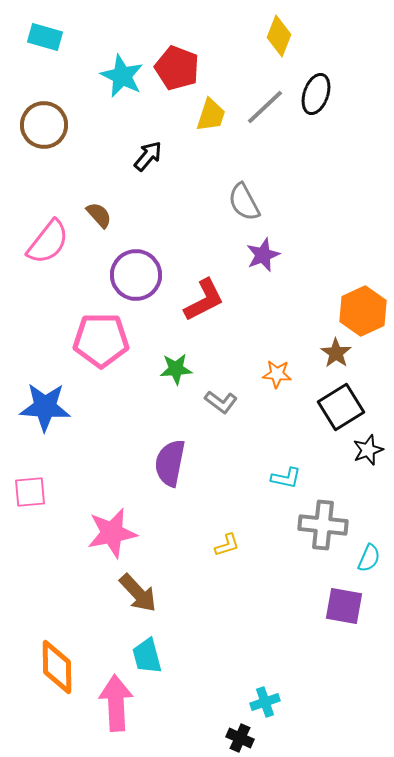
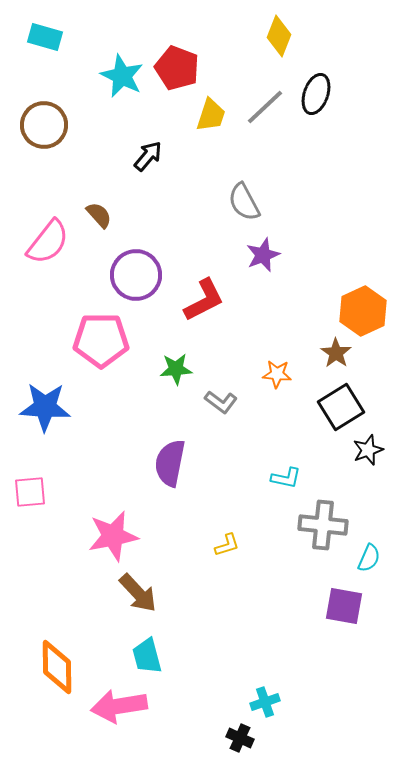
pink star: moved 1 px right, 3 px down
pink arrow: moved 3 px right, 3 px down; rotated 96 degrees counterclockwise
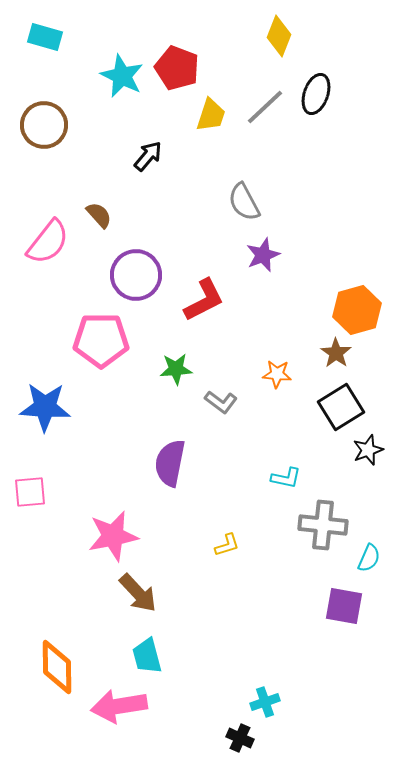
orange hexagon: moved 6 px left, 1 px up; rotated 9 degrees clockwise
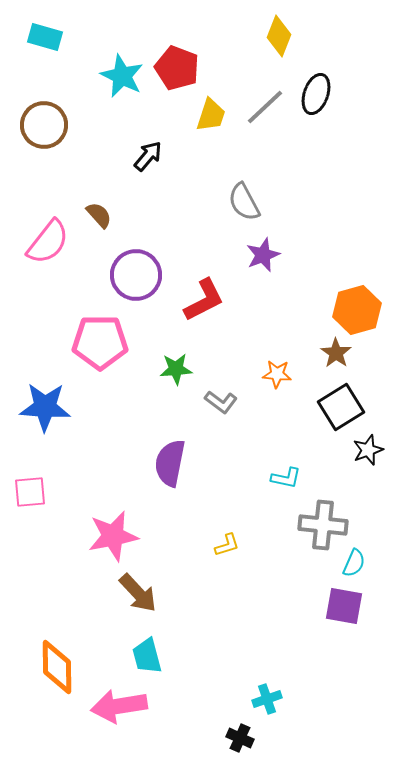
pink pentagon: moved 1 px left, 2 px down
cyan semicircle: moved 15 px left, 5 px down
cyan cross: moved 2 px right, 3 px up
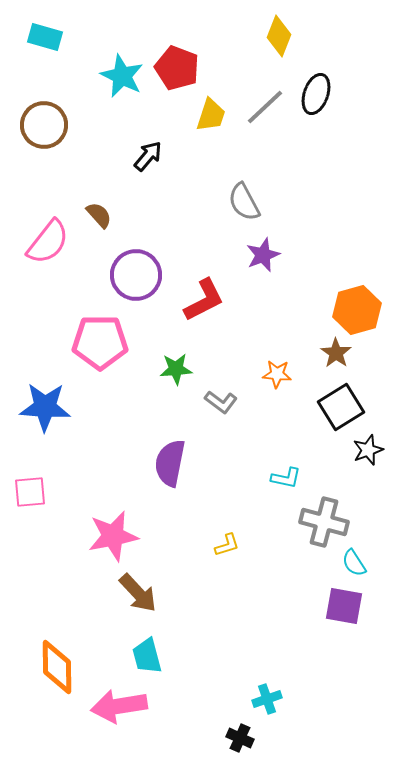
gray cross: moved 1 px right, 3 px up; rotated 9 degrees clockwise
cyan semicircle: rotated 124 degrees clockwise
